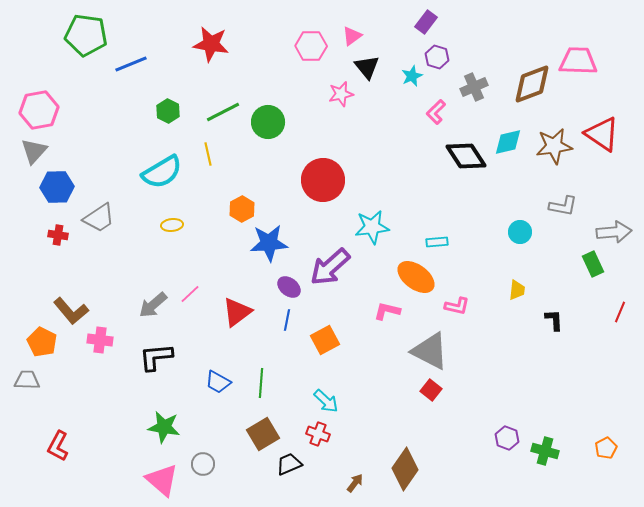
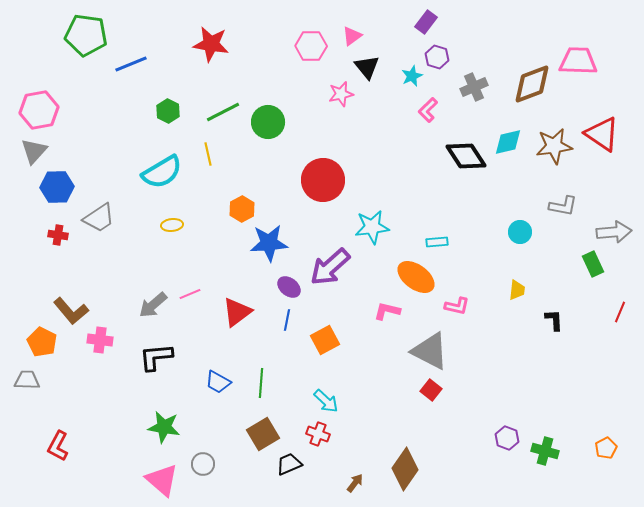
pink L-shape at (436, 112): moved 8 px left, 2 px up
pink line at (190, 294): rotated 20 degrees clockwise
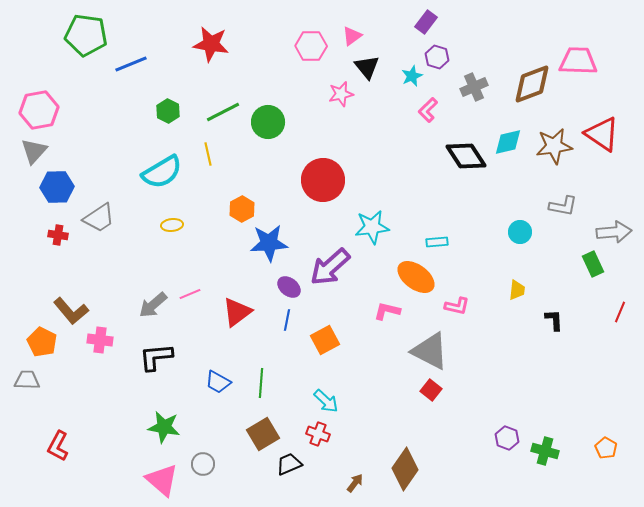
orange pentagon at (606, 448): rotated 15 degrees counterclockwise
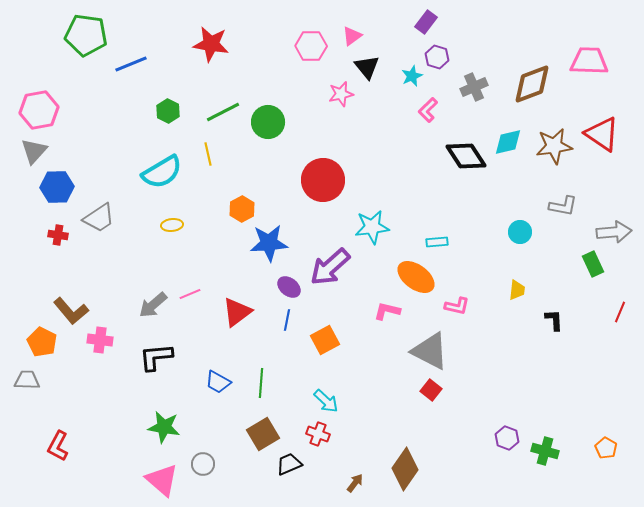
pink trapezoid at (578, 61): moved 11 px right
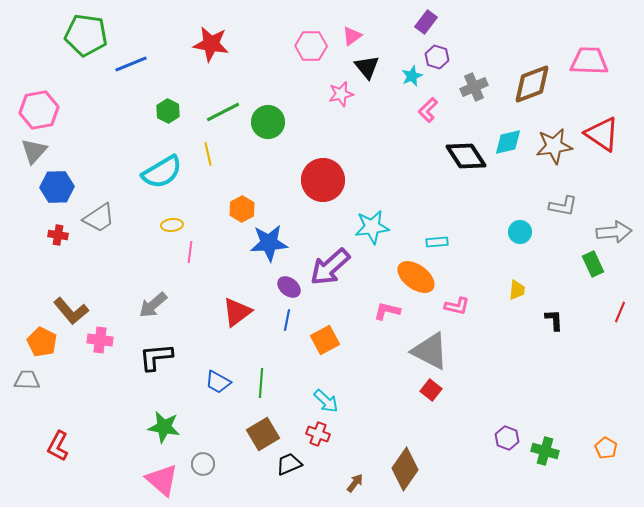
pink line at (190, 294): moved 42 px up; rotated 60 degrees counterclockwise
